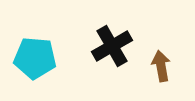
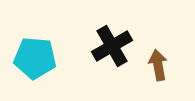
brown arrow: moved 3 px left, 1 px up
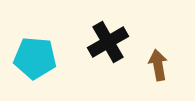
black cross: moved 4 px left, 4 px up
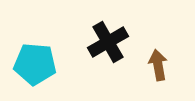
cyan pentagon: moved 6 px down
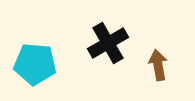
black cross: moved 1 px down
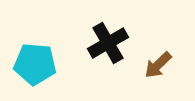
brown arrow: rotated 124 degrees counterclockwise
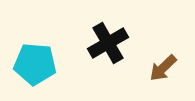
brown arrow: moved 5 px right, 3 px down
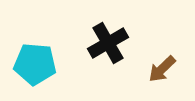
brown arrow: moved 1 px left, 1 px down
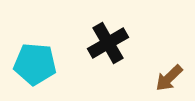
brown arrow: moved 7 px right, 9 px down
